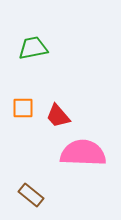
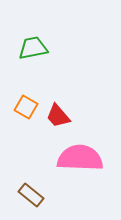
orange square: moved 3 px right, 1 px up; rotated 30 degrees clockwise
pink semicircle: moved 3 px left, 5 px down
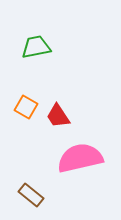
green trapezoid: moved 3 px right, 1 px up
red trapezoid: rotated 8 degrees clockwise
pink semicircle: rotated 15 degrees counterclockwise
